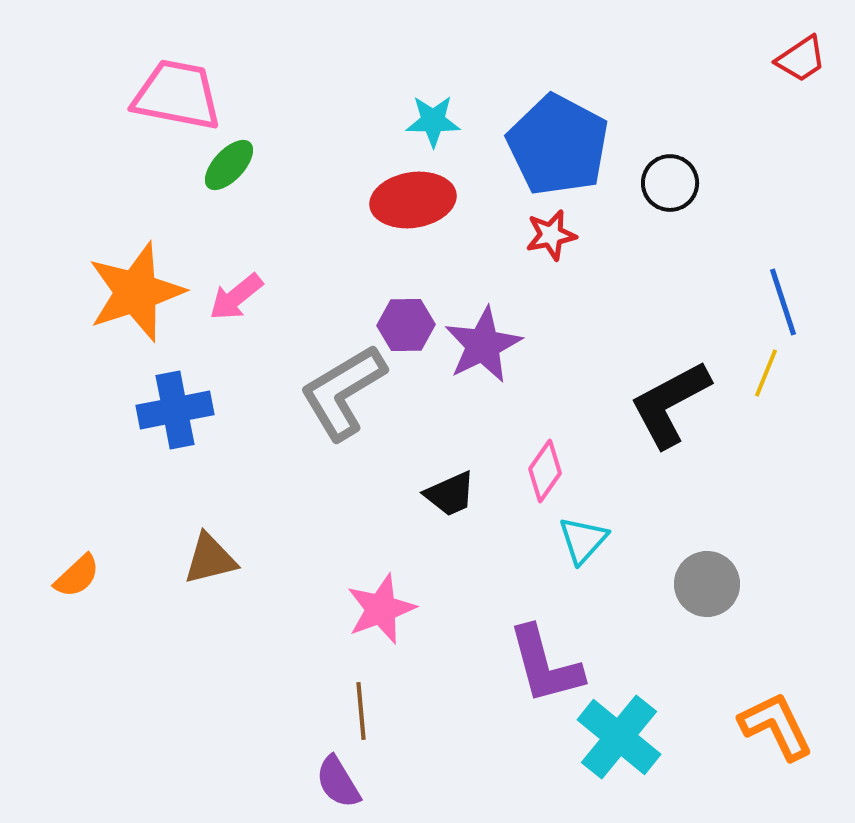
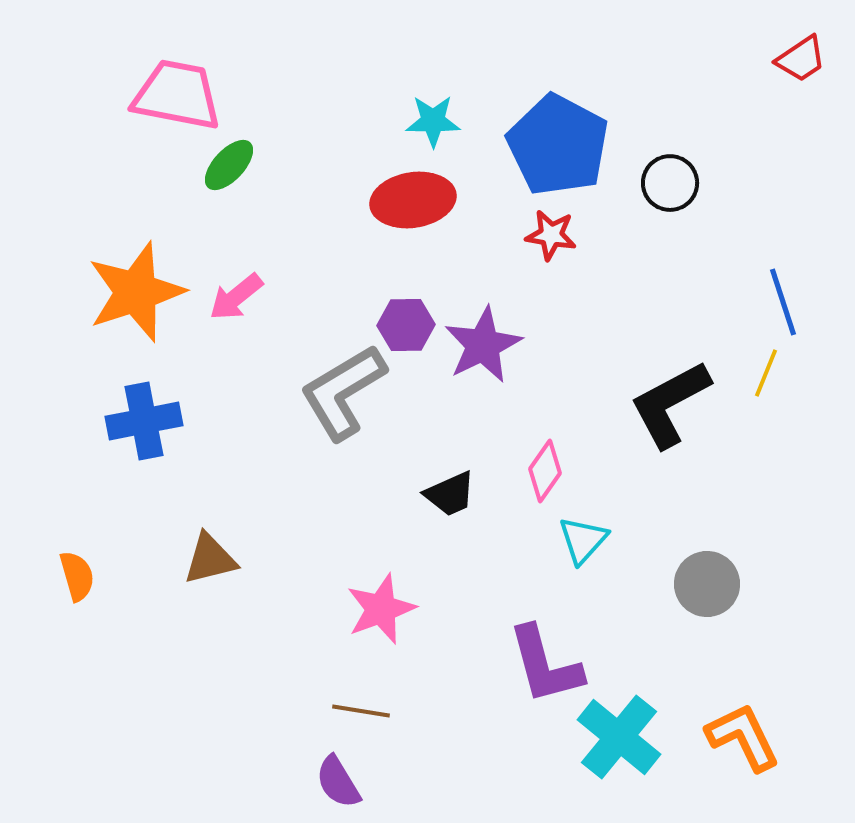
red star: rotated 21 degrees clockwise
blue cross: moved 31 px left, 11 px down
orange semicircle: rotated 63 degrees counterclockwise
brown line: rotated 76 degrees counterclockwise
orange L-shape: moved 33 px left, 11 px down
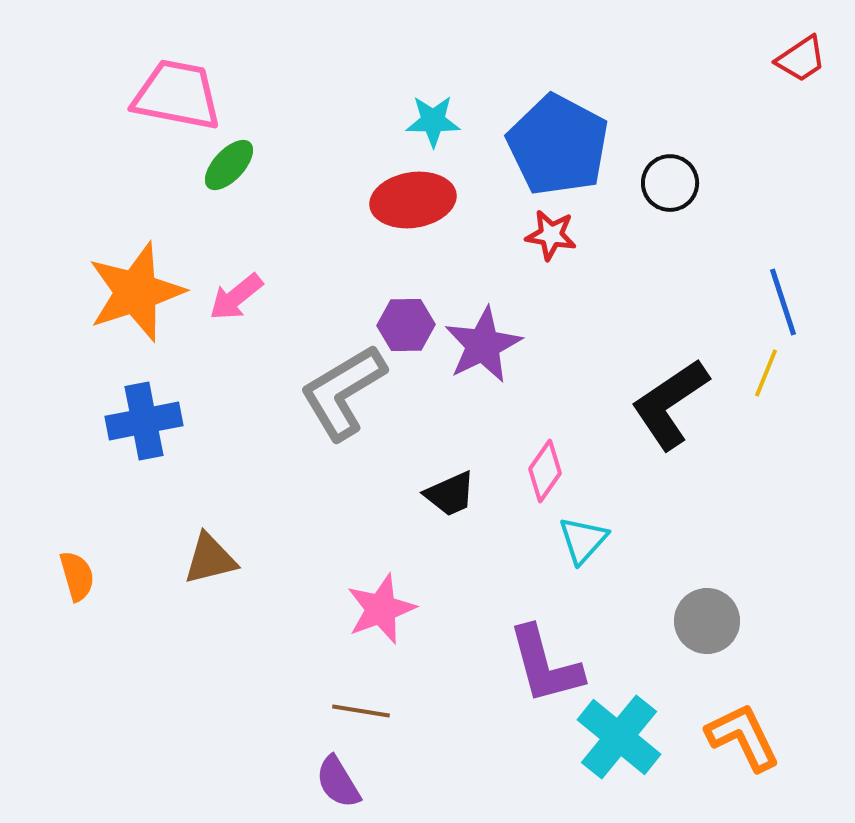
black L-shape: rotated 6 degrees counterclockwise
gray circle: moved 37 px down
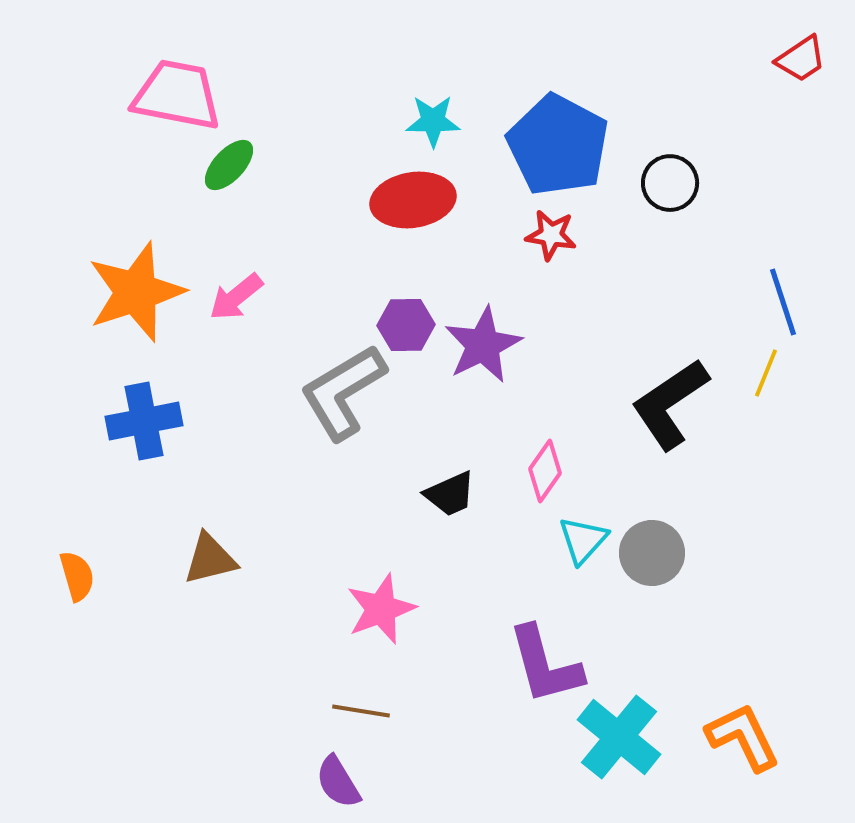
gray circle: moved 55 px left, 68 px up
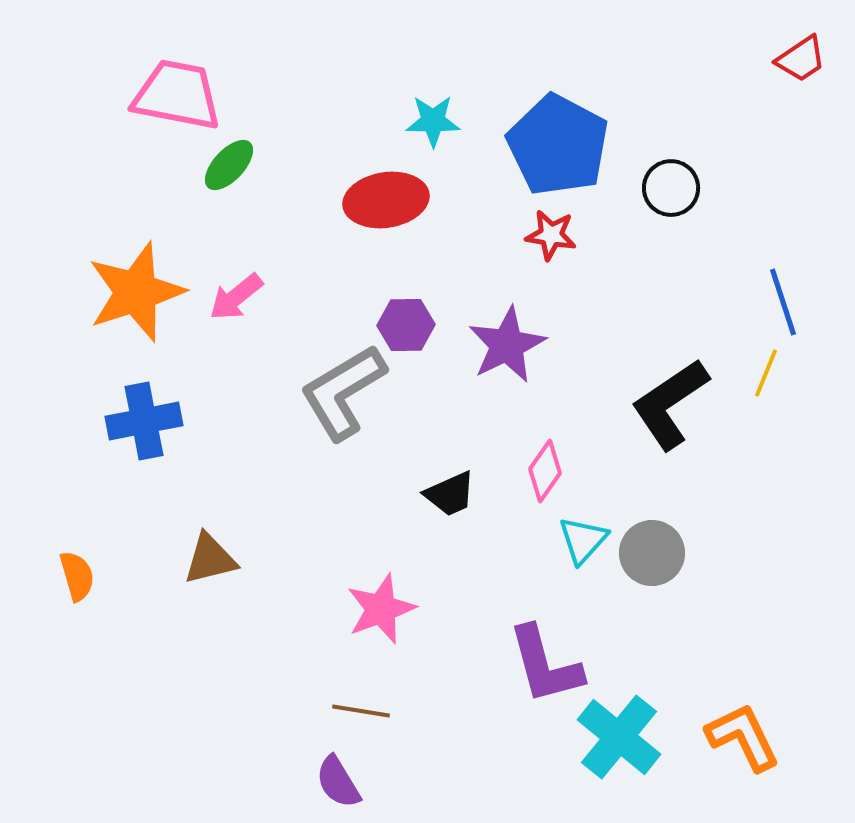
black circle: moved 1 px right, 5 px down
red ellipse: moved 27 px left
purple star: moved 24 px right
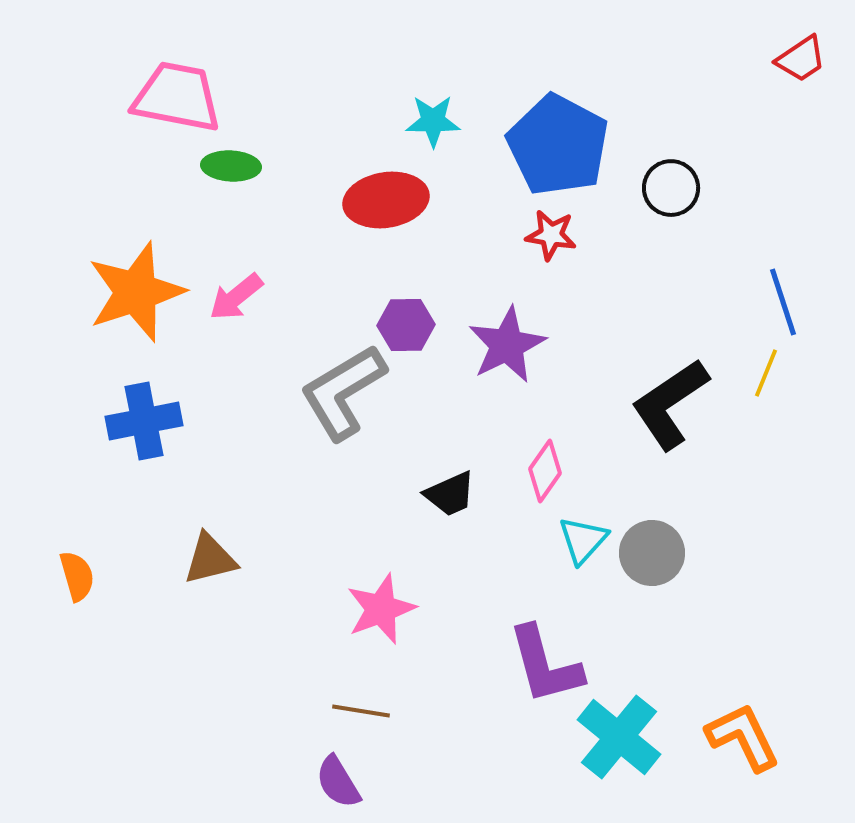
pink trapezoid: moved 2 px down
green ellipse: moved 2 px right, 1 px down; rotated 50 degrees clockwise
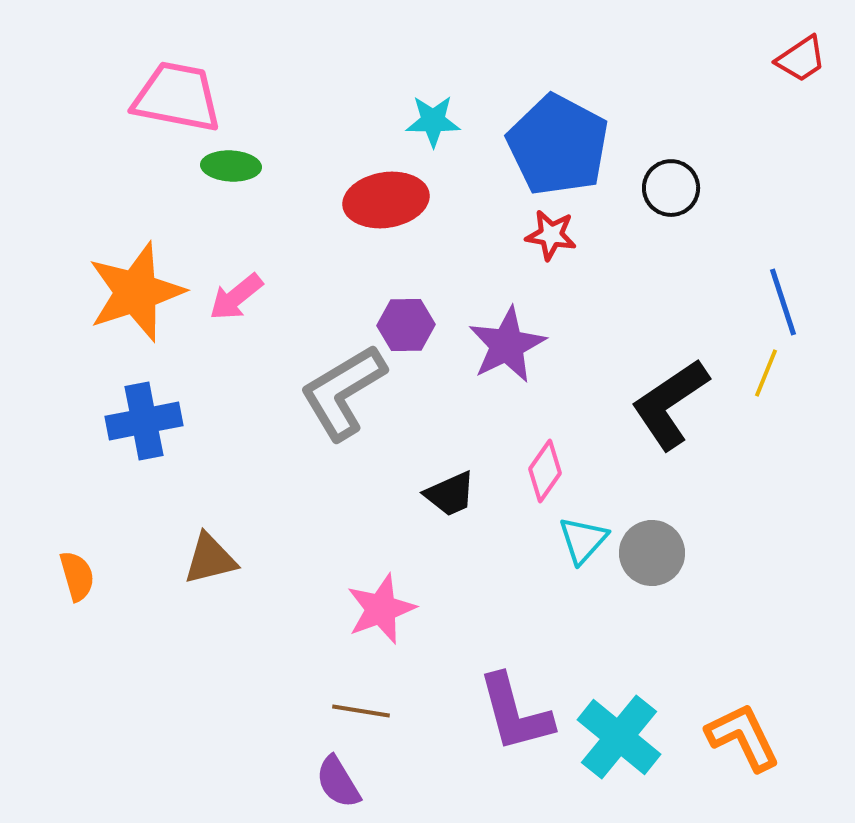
purple L-shape: moved 30 px left, 48 px down
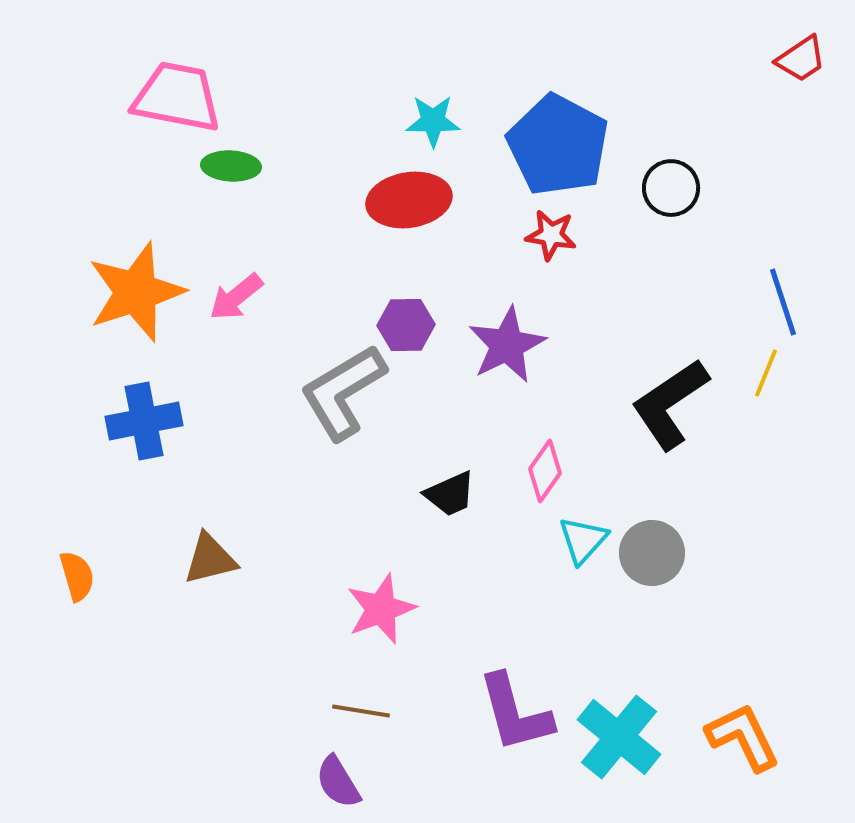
red ellipse: moved 23 px right
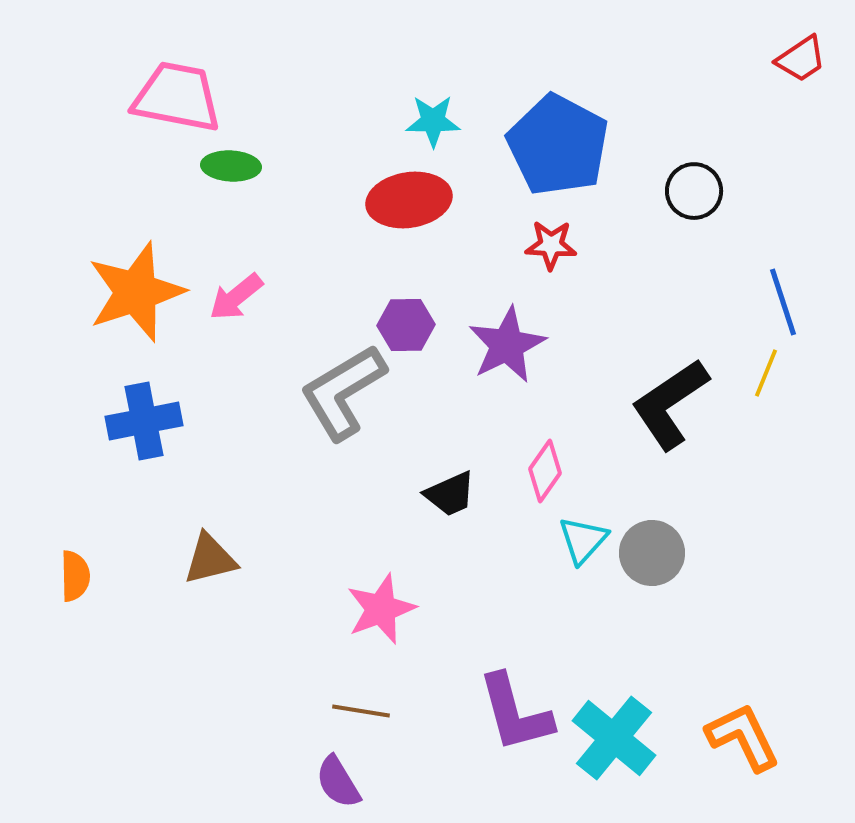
black circle: moved 23 px right, 3 px down
red star: moved 10 px down; rotated 6 degrees counterclockwise
orange semicircle: moved 2 px left; rotated 15 degrees clockwise
cyan cross: moved 5 px left, 1 px down
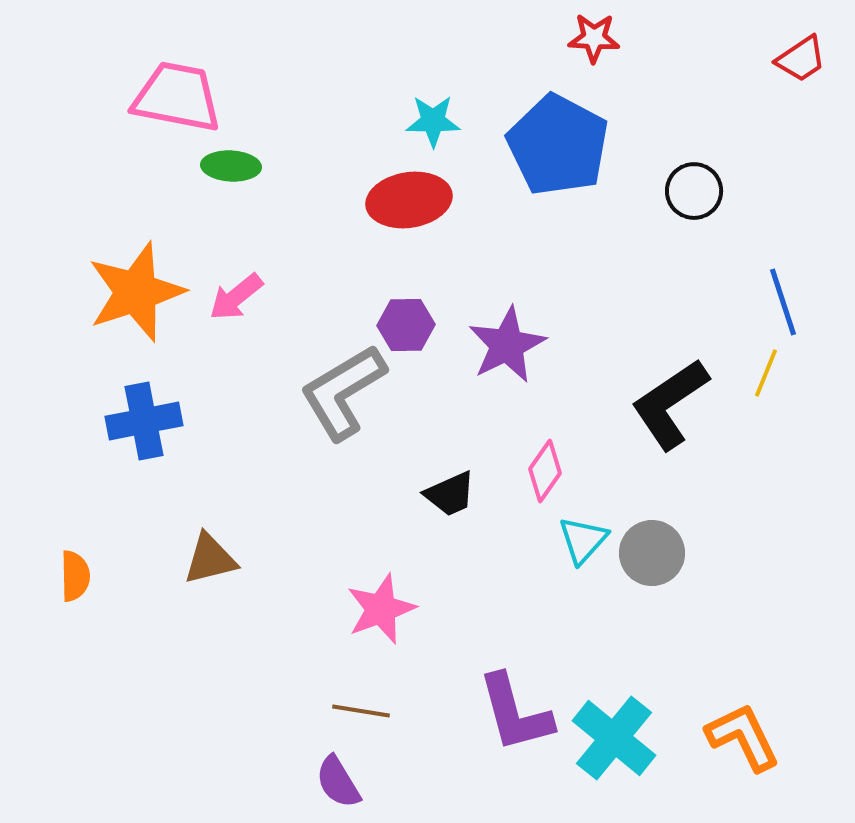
red star: moved 43 px right, 207 px up
